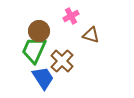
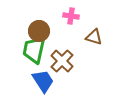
pink cross: rotated 35 degrees clockwise
brown triangle: moved 3 px right, 2 px down
green trapezoid: rotated 12 degrees counterclockwise
blue trapezoid: moved 3 px down
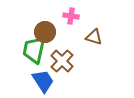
brown circle: moved 6 px right, 1 px down
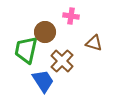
brown triangle: moved 6 px down
green trapezoid: moved 8 px left
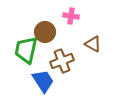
brown triangle: moved 1 px left, 1 px down; rotated 12 degrees clockwise
brown cross: rotated 25 degrees clockwise
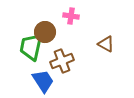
brown triangle: moved 13 px right
green trapezoid: moved 5 px right, 3 px up
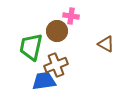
brown circle: moved 12 px right, 1 px up
brown cross: moved 6 px left, 4 px down
blue trapezoid: moved 1 px right; rotated 65 degrees counterclockwise
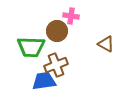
green trapezoid: rotated 100 degrees counterclockwise
